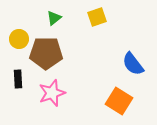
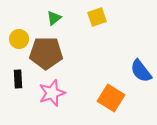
blue semicircle: moved 8 px right, 7 px down
orange square: moved 8 px left, 3 px up
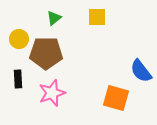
yellow square: rotated 18 degrees clockwise
orange square: moved 5 px right; rotated 16 degrees counterclockwise
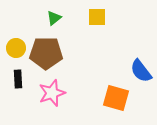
yellow circle: moved 3 px left, 9 px down
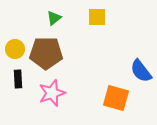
yellow circle: moved 1 px left, 1 px down
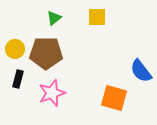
black rectangle: rotated 18 degrees clockwise
orange square: moved 2 px left
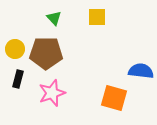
green triangle: rotated 35 degrees counterclockwise
blue semicircle: rotated 135 degrees clockwise
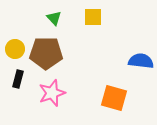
yellow square: moved 4 px left
blue semicircle: moved 10 px up
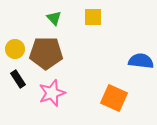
black rectangle: rotated 48 degrees counterclockwise
orange square: rotated 8 degrees clockwise
